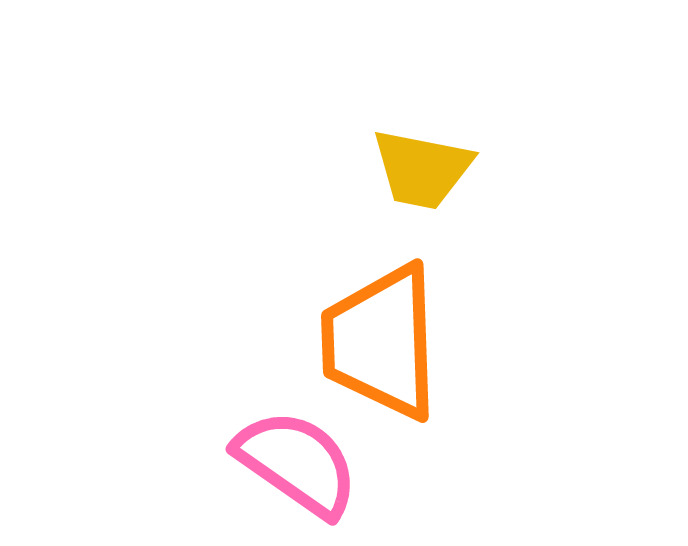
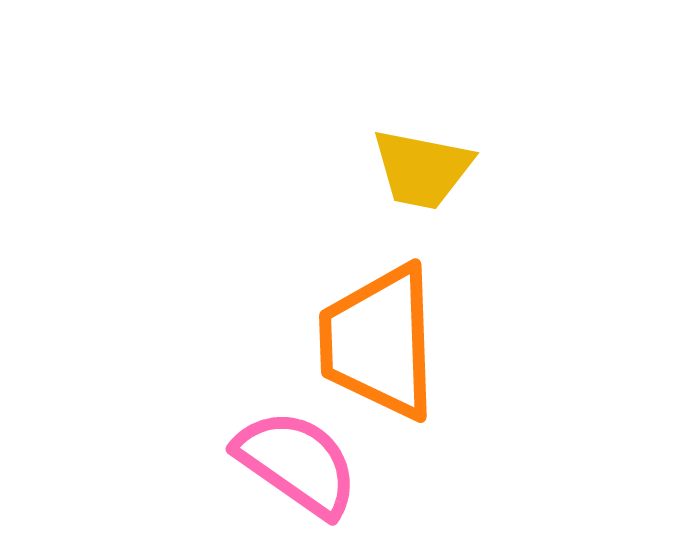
orange trapezoid: moved 2 px left
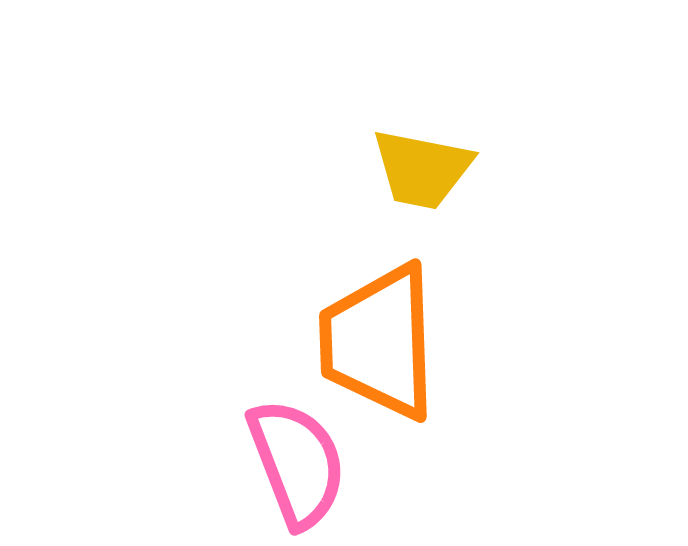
pink semicircle: rotated 34 degrees clockwise
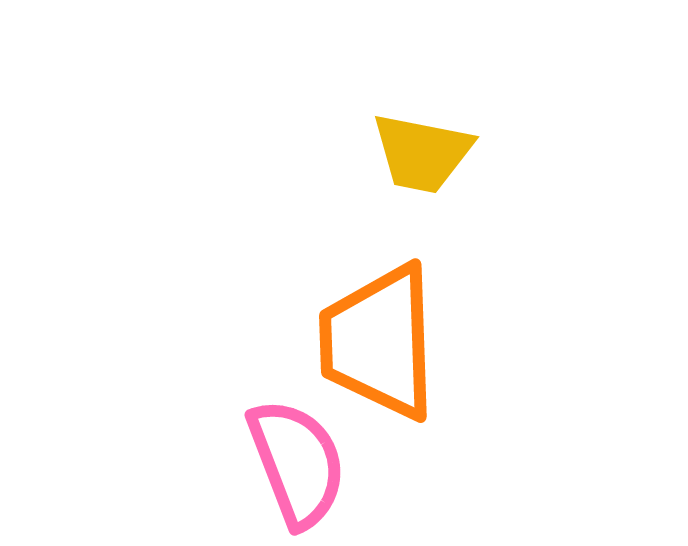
yellow trapezoid: moved 16 px up
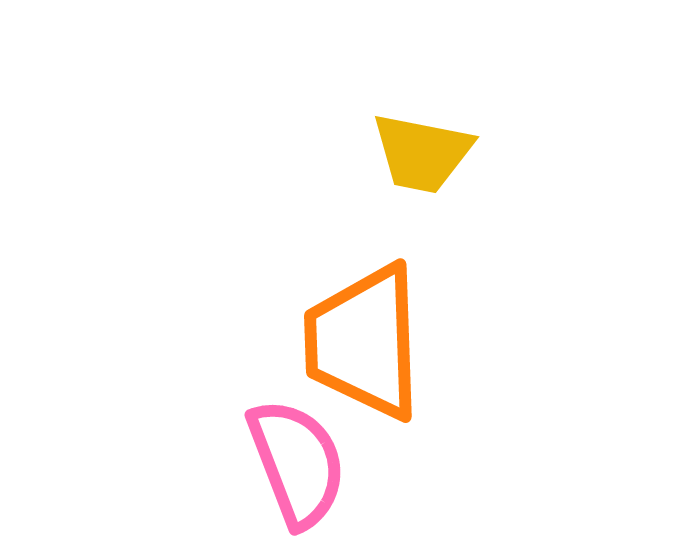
orange trapezoid: moved 15 px left
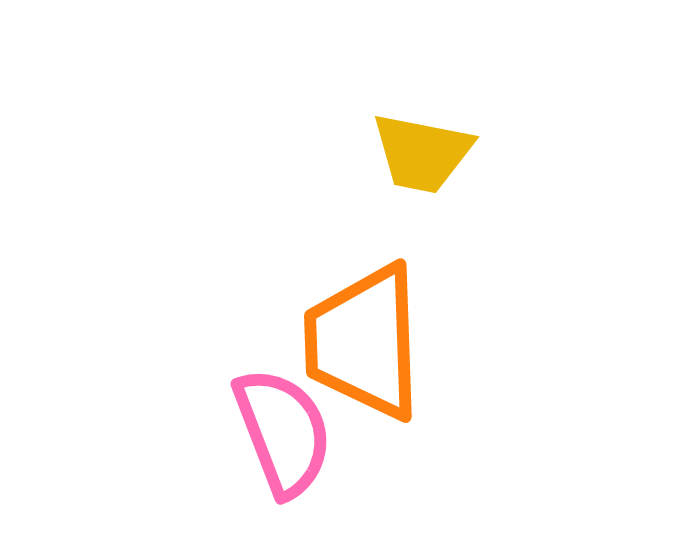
pink semicircle: moved 14 px left, 31 px up
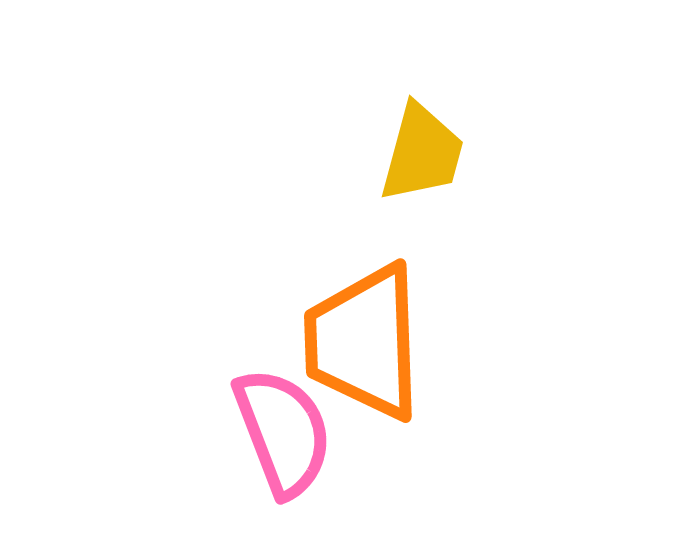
yellow trapezoid: rotated 86 degrees counterclockwise
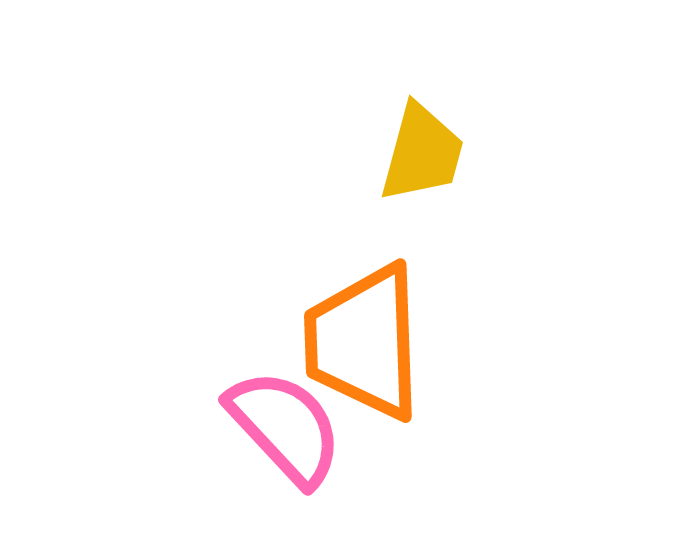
pink semicircle: moved 2 px right, 5 px up; rotated 22 degrees counterclockwise
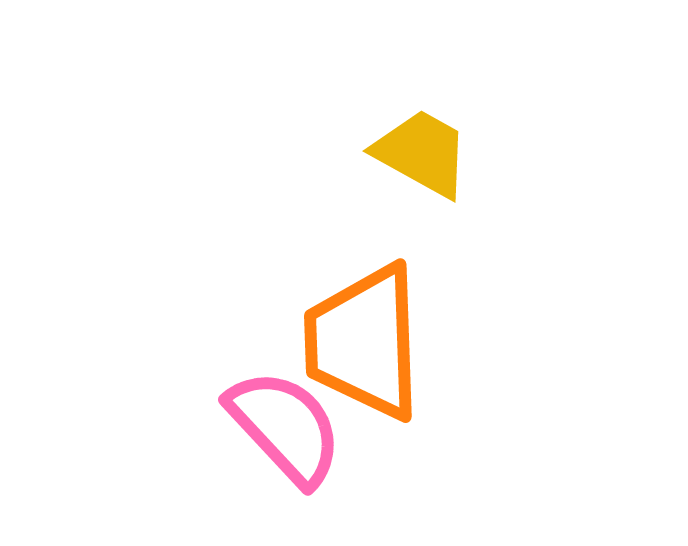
yellow trapezoid: rotated 76 degrees counterclockwise
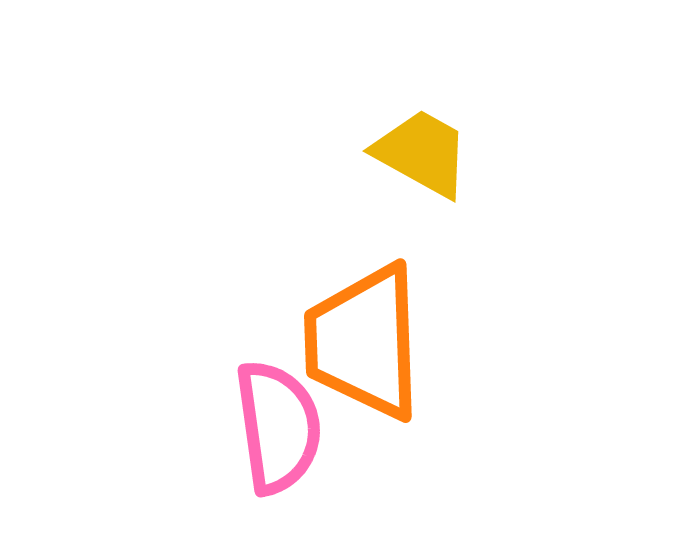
pink semicircle: moved 7 px left; rotated 35 degrees clockwise
